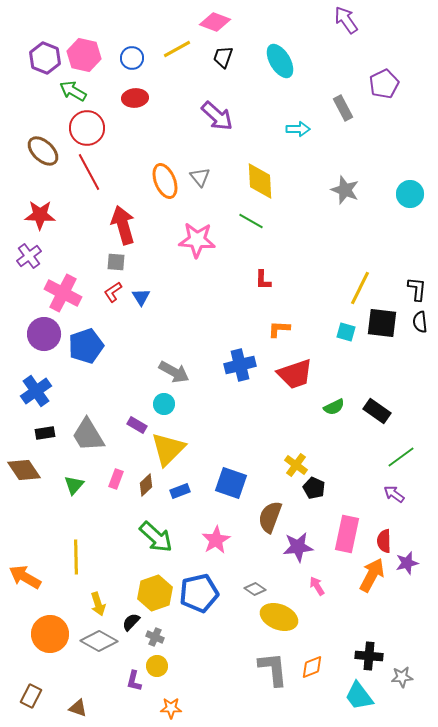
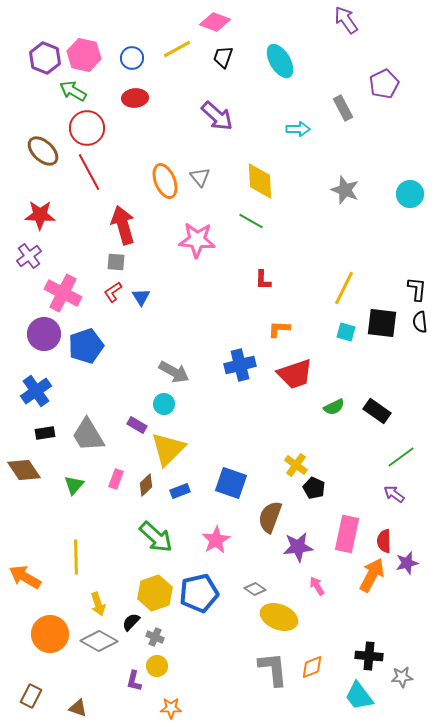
yellow line at (360, 288): moved 16 px left
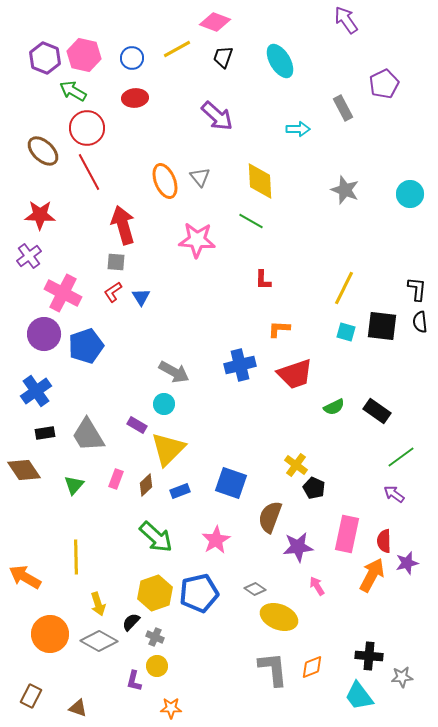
black square at (382, 323): moved 3 px down
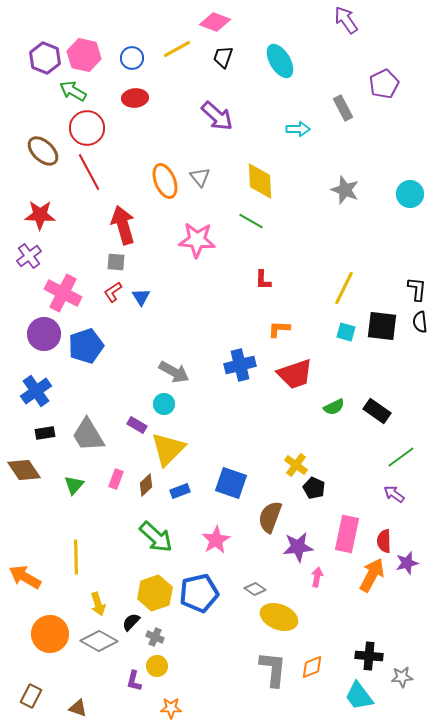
pink arrow at (317, 586): moved 9 px up; rotated 42 degrees clockwise
gray L-shape at (273, 669): rotated 12 degrees clockwise
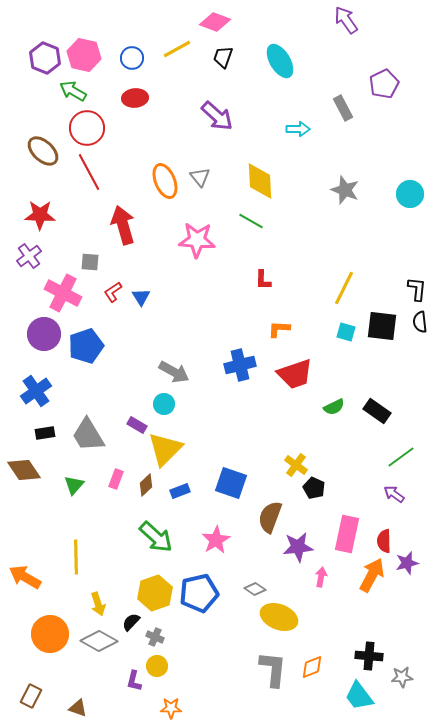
gray square at (116, 262): moved 26 px left
yellow triangle at (168, 449): moved 3 px left
pink arrow at (317, 577): moved 4 px right
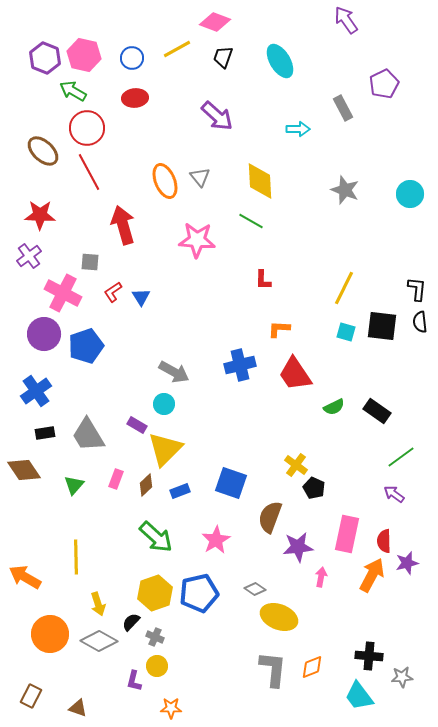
red trapezoid at (295, 374): rotated 75 degrees clockwise
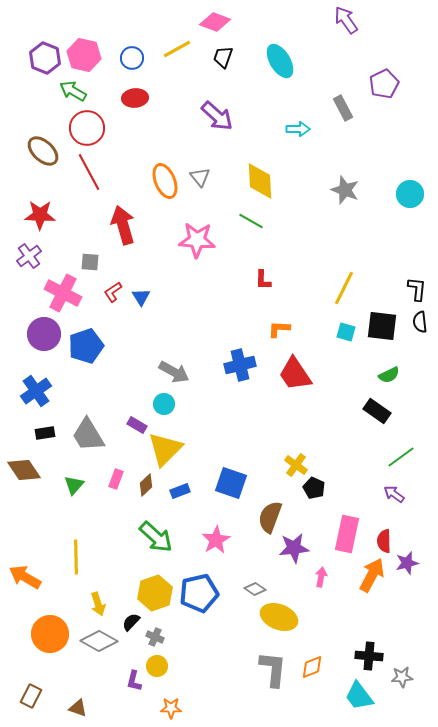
green semicircle at (334, 407): moved 55 px right, 32 px up
purple star at (298, 547): moved 4 px left, 1 px down
